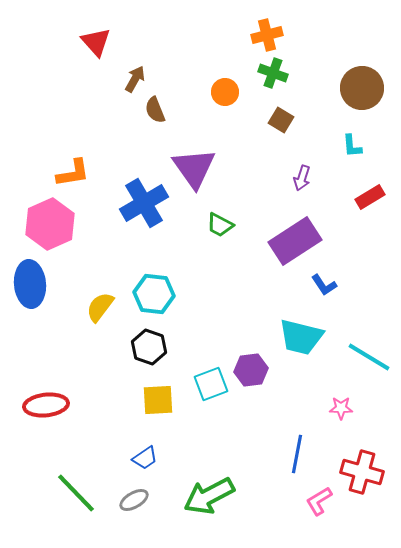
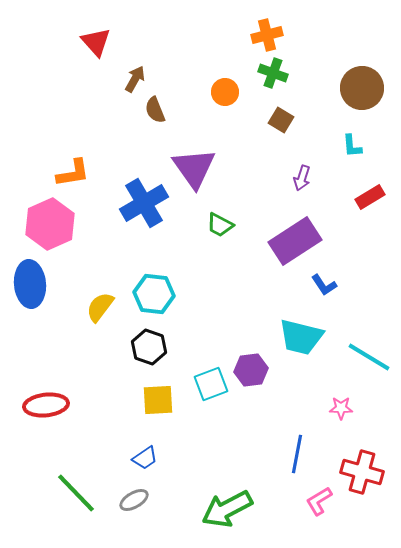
green arrow: moved 18 px right, 13 px down
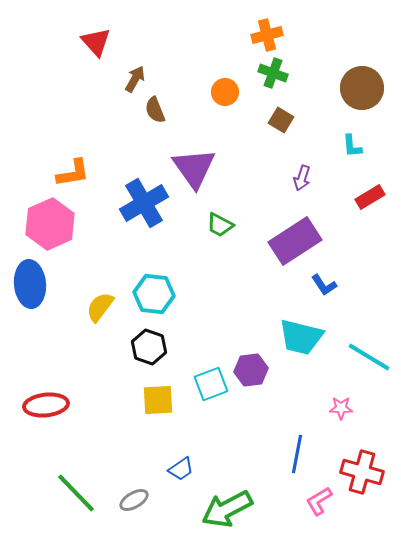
blue trapezoid: moved 36 px right, 11 px down
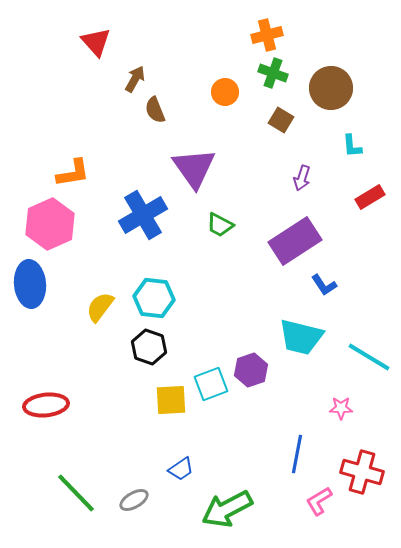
brown circle: moved 31 px left
blue cross: moved 1 px left, 12 px down
cyan hexagon: moved 4 px down
purple hexagon: rotated 12 degrees counterclockwise
yellow square: moved 13 px right
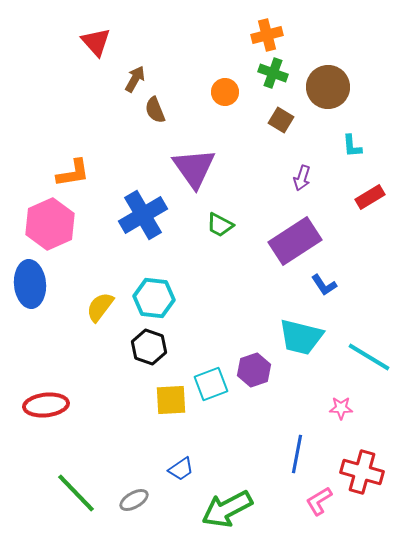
brown circle: moved 3 px left, 1 px up
purple hexagon: moved 3 px right
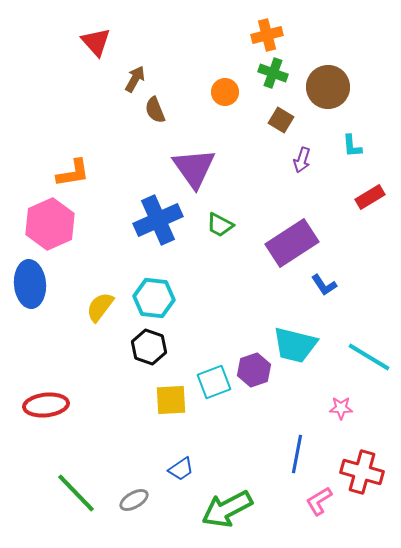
purple arrow: moved 18 px up
blue cross: moved 15 px right, 5 px down; rotated 6 degrees clockwise
purple rectangle: moved 3 px left, 2 px down
cyan trapezoid: moved 6 px left, 8 px down
cyan square: moved 3 px right, 2 px up
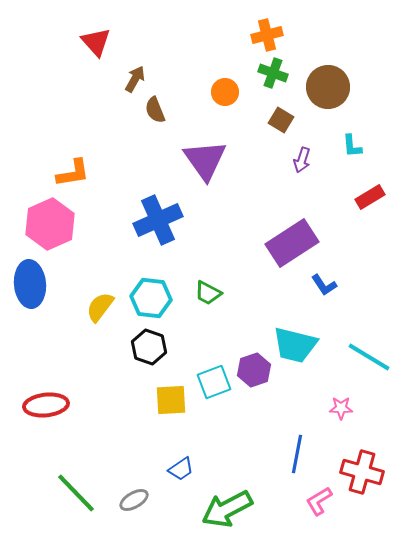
purple triangle: moved 11 px right, 8 px up
green trapezoid: moved 12 px left, 68 px down
cyan hexagon: moved 3 px left
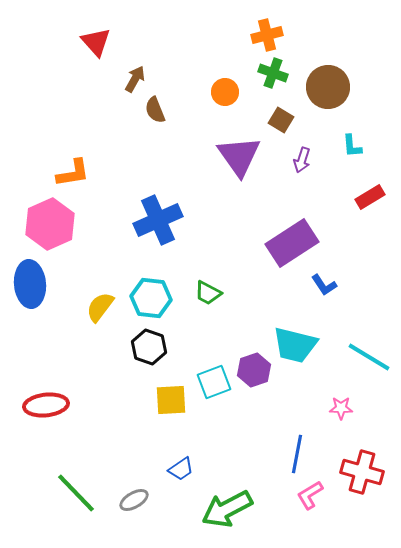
purple triangle: moved 34 px right, 4 px up
pink L-shape: moved 9 px left, 6 px up
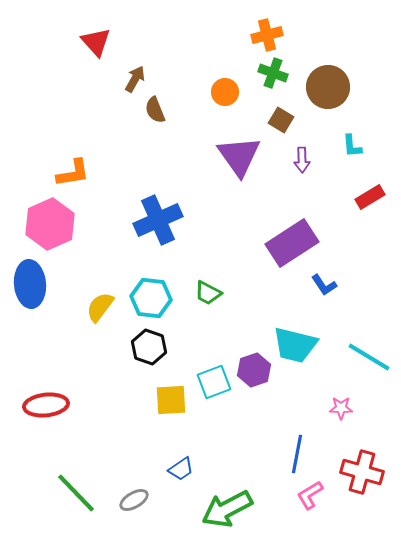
purple arrow: rotated 20 degrees counterclockwise
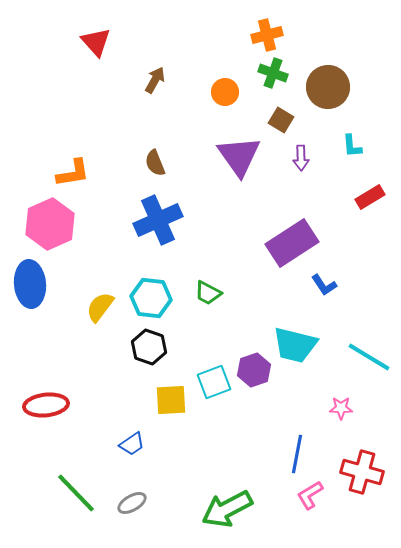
brown arrow: moved 20 px right, 1 px down
brown semicircle: moved 53 px down
purple arrow: moved 1 px left, 2 px up
blue trapezoid: moved 49 px left, 25 px up
gray ellipse: moved 2 px left, 3 px down
